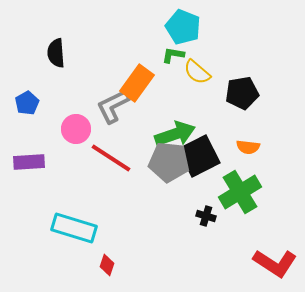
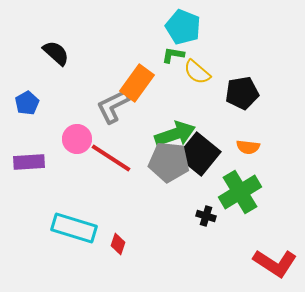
black semicircle: rotated 136 degrees clockwise
pink circle: moved 1 px right, 10 px down
black square: moved 2 px up; rotated 24 degrees counterclockwise
red diamond: moved 11 px right, 21 px up
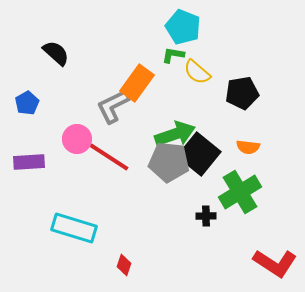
red line: moved 2 px left, 1 px up
black cross: rotated 18 degrees counterclockwise
red diamond: moved 6 px right, 21 px down
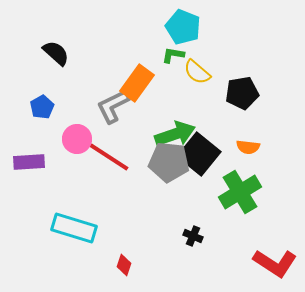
blue pentagon: moved 15 px right, 4 px down
black cross: moved 13 px left, 20 px down; rotated 24 degrees clockwise
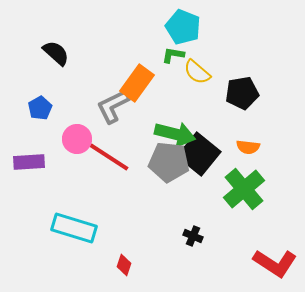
blue pentagon: moved 2 px left, 1 px down
green arrow: rotated 33 degrees clockwise
green cross: moved 4 px right, 3 px up; rotated 9 degrees counterclockwise
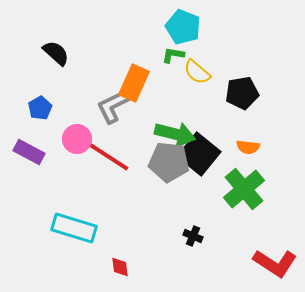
orange rectangle: moved 3 px left; rotated 12 degrees counterclockwise
purple rectangle: moved 10 px up; rotated 32 degrees clockwise
red diamond: moved 4 px left, 2 px down; rotated 25 degrees counterclockwise
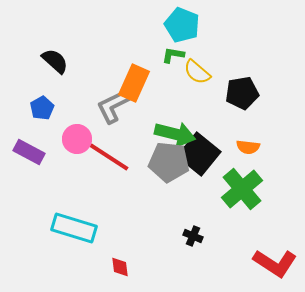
cyan pentagon: moved 1 px left, 2 px up
black semicircle: moved 1 px left, 8 px down
blue pentagon: moved 2 px right
green cross: moved 2 px left
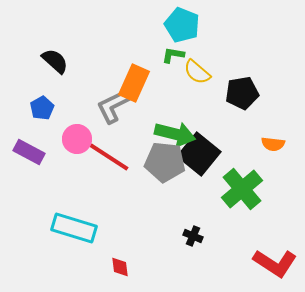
orange semicircle: moved 25 px right, 3 px up
gray pentagon: moved 4 px left
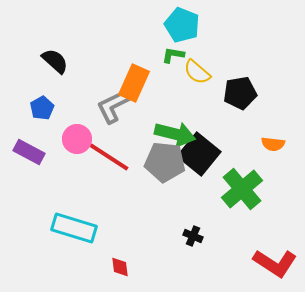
black pentagon: moved 2 px left
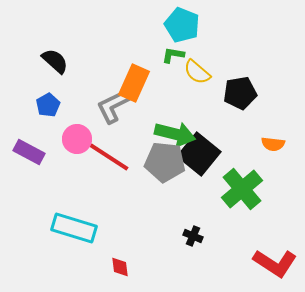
blue pentagon: moved 6 px right, 3 px up
